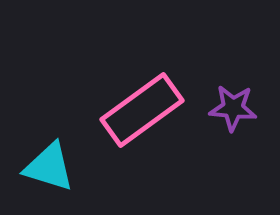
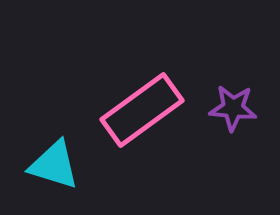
cyan triangle: moved 5 px right, 2 px up
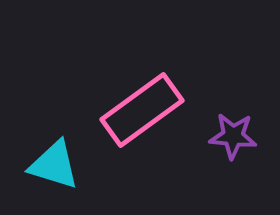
purple star: moved 28 px down
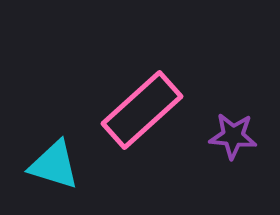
pink rectangle: rotated 6 degrees counterclockwise
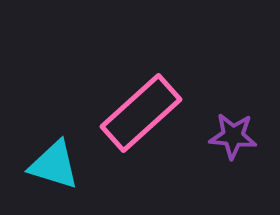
pink rectangle: moved 1 px left, 3 px down
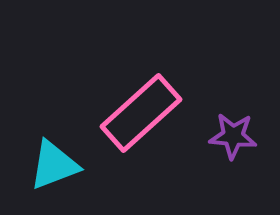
cyan triangle: rotated 38 degrees counterclockwise
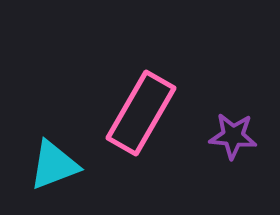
pink rectangle: rotated 18 degrees counterclockwise
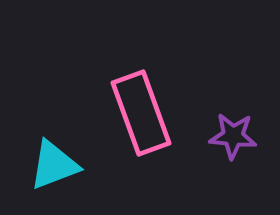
pink rectangle: rotated 50 degrees counterclockwise
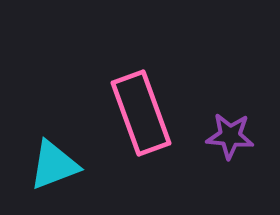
purple star: moved 3 px left
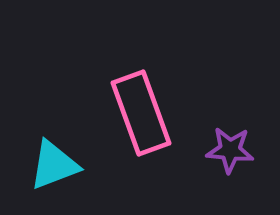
purple star: moved 14 px down
